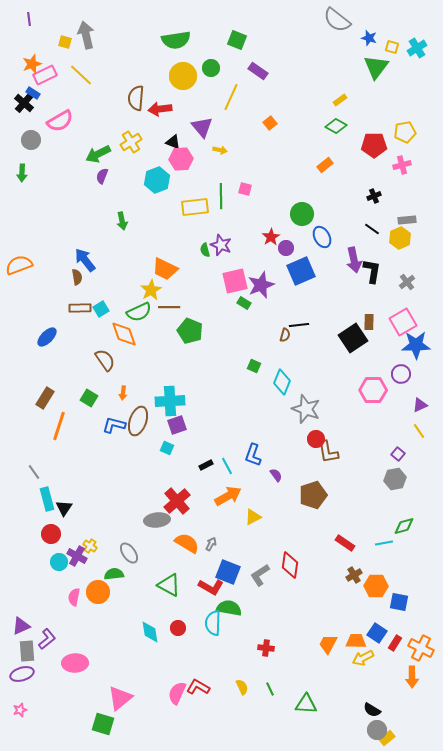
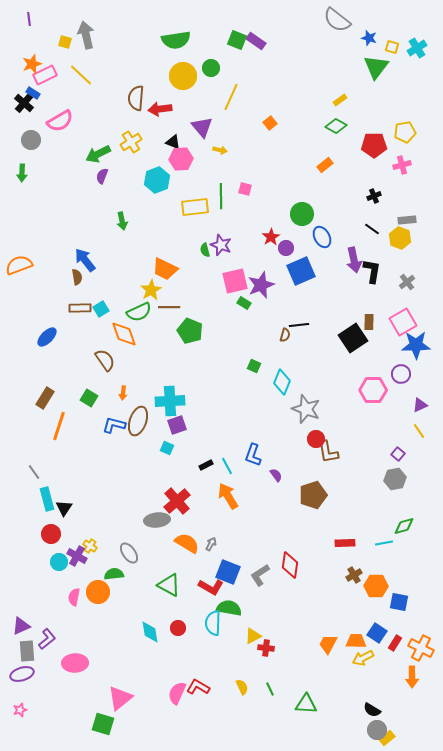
purple rectangle at (258, 71): moved 2 px left, 30 px up
yellow hexagon at (400, 238): rotated 15 degrees counterclockwise
orange arrow at (228, 496): rotated 92 degrees counterclockwise
yellow triangle at (253, 517): moved 119 px down
red rectangle at (345, 543): rotated 36 degrees counterclockwise
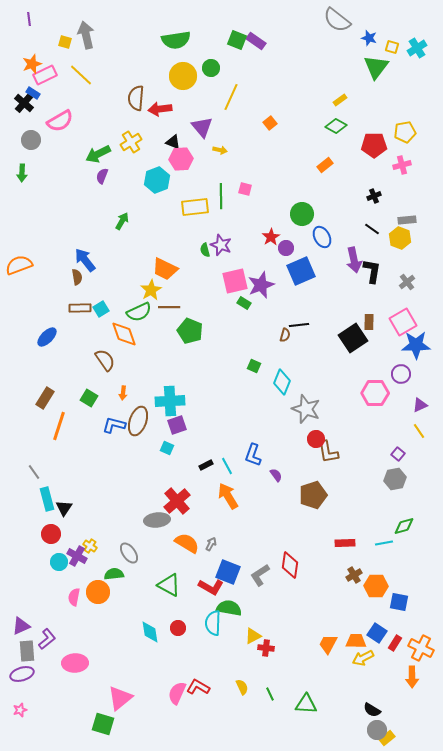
green arrow at (122, 221): rotated 138 degrees counterclockwise
pink hexagon at (373, 390): moved 2 px right, 3 px down
green line at (270, 689): moved 5 px down
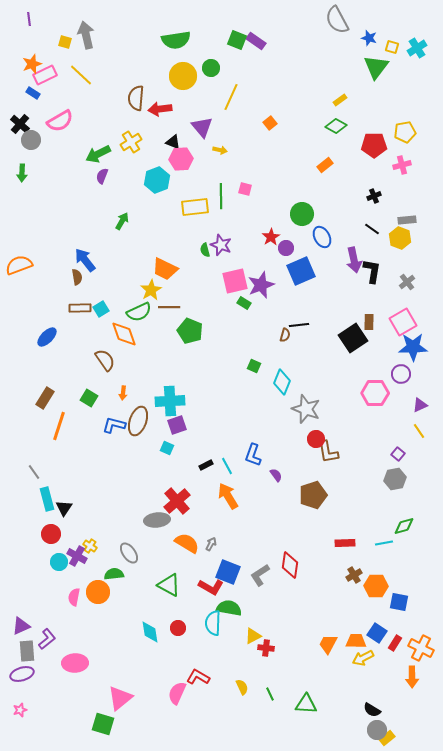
gray semicircle at (337, 20): rotated 24 degrees clockwise
black cross at (24, 103): moved 4 px left, 21 px down
blue star at (416, 345): moved 3 px left, 2 px down
red L-shape at (198, 687): moved 10 px up
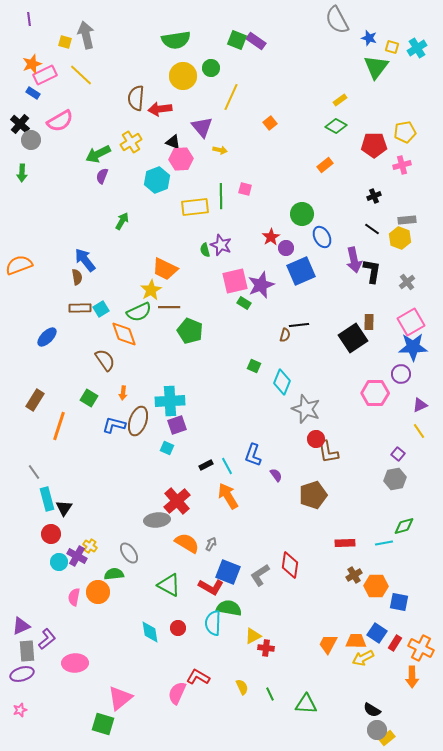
pink square at (403, 322): moved 8 px right
brown rectangle at (45, 398): moved 10 px left, 2 px down
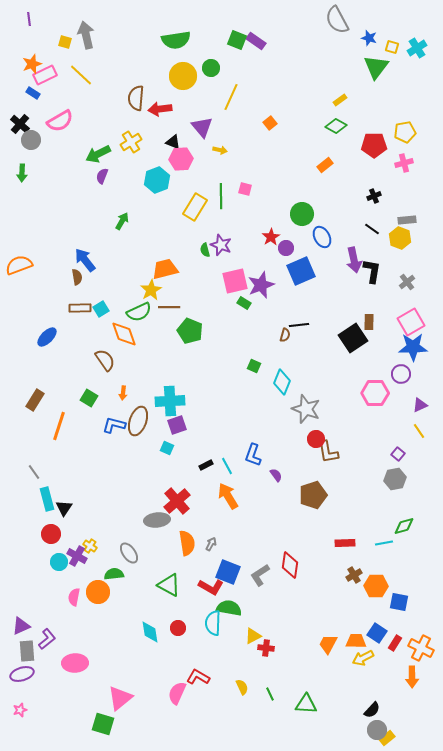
pink cross at (402, 165): moved 2 px right, 2 px up
yellow rectangle at (195, 207): rotated 52 degrees counterclockwise
orange trapezoid at (165, 269): rotated 140 degrees clockwise
orange semicircle at (187, 543): rotated 50 degrees clockwise
black semicircle at (372, 710): rotated 78 degrees counterclockwise
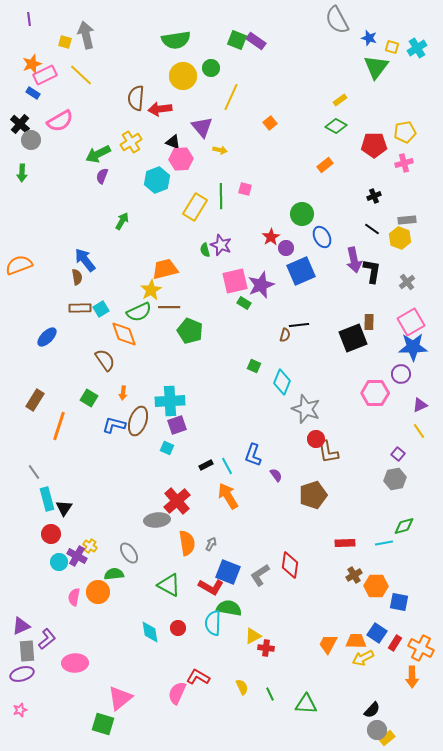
black square at (353, 338): rotated 12 degrees clockwise
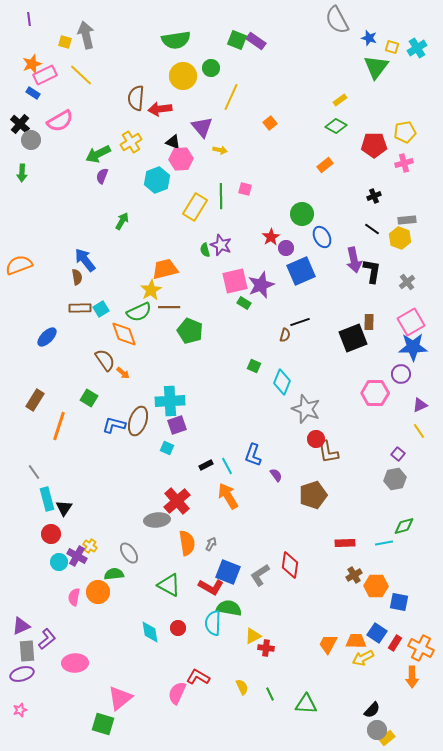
black line at (299, 325): moved 1 px right, 3 px up; rotated 12 degrees counterclockwise
orange arrow at (123, 393): moved 20 px up; rotated 56 degrees counterclockwise
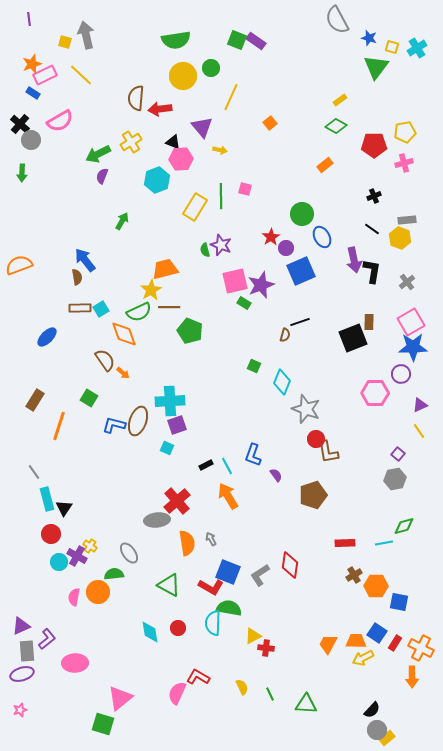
gray arrow at (211, 544): moved 5 px up; rotated 56 degrees counterclockwise
